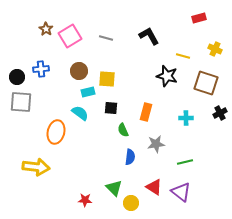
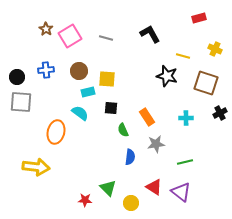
black L-shape: moved 1 px right, 2 px up
blue cross: moved 5 px right, 1 px down
orange rectangle: moved 1 px right, 5 px down; rotated 48 degrees counterclockwise
green triangle: moved 6 px left
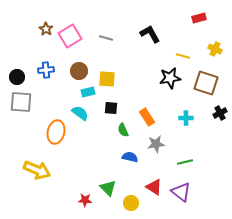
black star: moved 3 px right, 2 px down; rotated 25 degrees counterclockwise
blue semicircle: rotated 84 degrees counterclockwise
yellow arrow: moved 1 px right, 3 px down; rotated 16 degrees clockwise
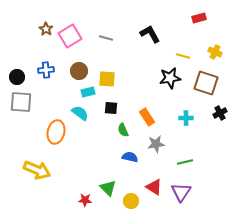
yellow cross: moved 3 px down
purple triangle: rotated 25 degrees clockwise
yellow circle: moved 2 px up
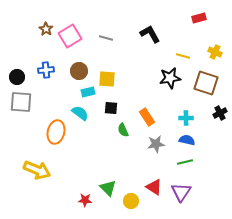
blue semicircle: moved 57 px right, 17 px up
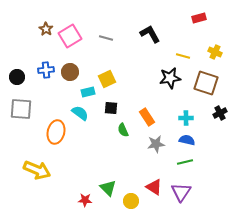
brown circle: moved 9 px left, 1 px down
yellow square: rotated 30 degrees counterclockwise
gray square: moved 7 px down
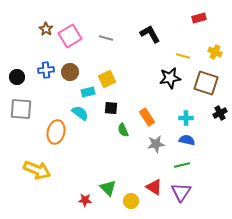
green line: moved 3 px left, 3 px down
